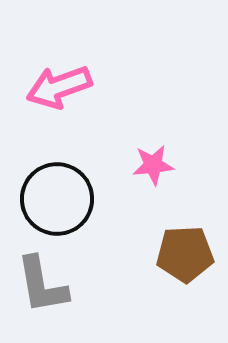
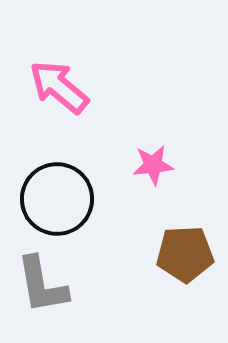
pink arrow: rotated 60 degrees clockwise
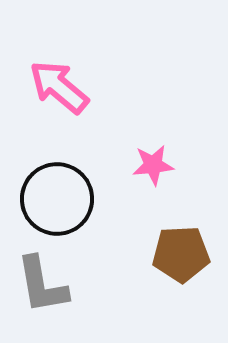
brown pentagon: moved 4 px left
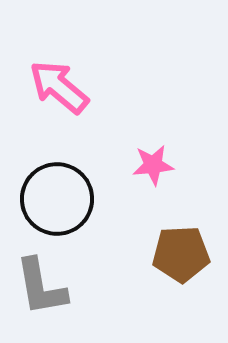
gray L-shape: moved 1 px left, 2 px down
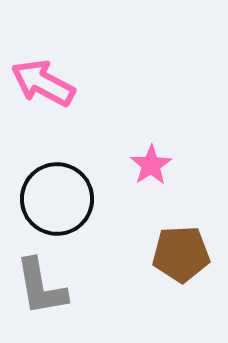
pink arrow: moved 16 px left, 4 px up; rotated 12 degrees counterclockwise
pink star: moved 2 px left; rotated 27 degrees counterclockwise
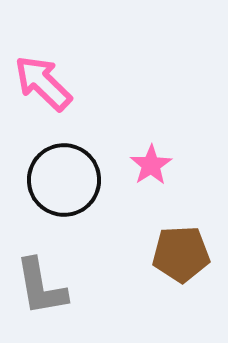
pink arrow: rotated 16 degrees clockwise
black circle: moved 7 px right, 19 px up
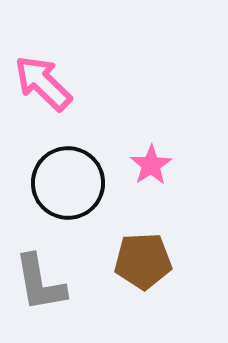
black circle: moved 4 px right, 3 px down
brown pentagon: moved 38 px left, 7 px down
gray L-shape: moved 1 px left, 4 px up
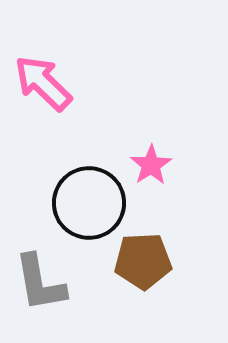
black circle: moved 21 px right, 20 px down
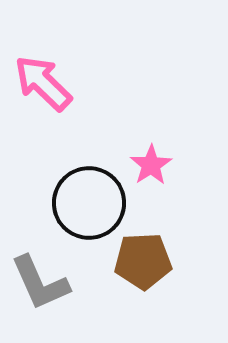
gray L-shape: rotated 14 degrees counterclockwise
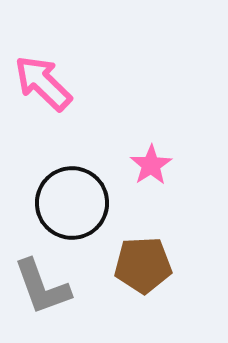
black circle: moved 17 px left
brown pentagon: moved 4 px down
gray L-shape: moved 2 px right, 4 px down; rotated 4 degrees clockwise
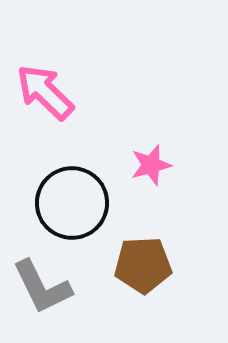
pink arrow: moved 2 px right, 9 px down
pink star: rotated 18 degrees clockwise
gray L-shape: rotated 6 degrees counterclockwise
